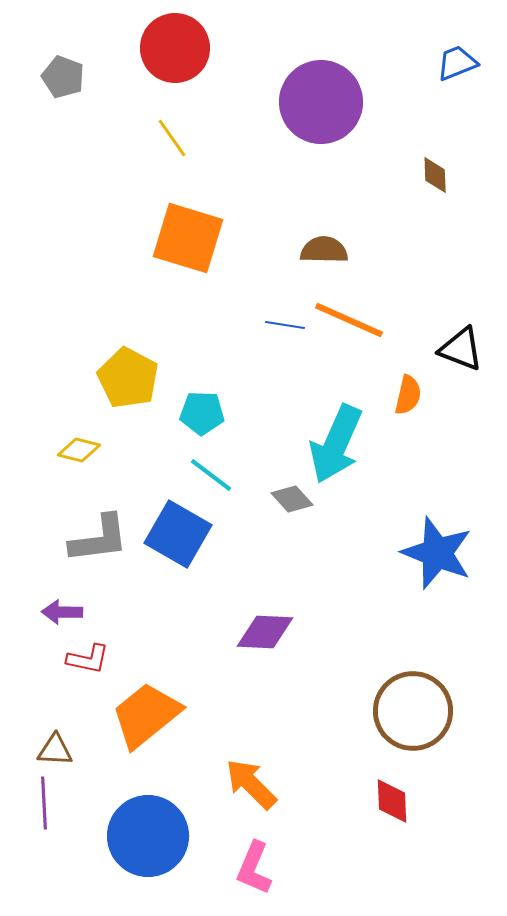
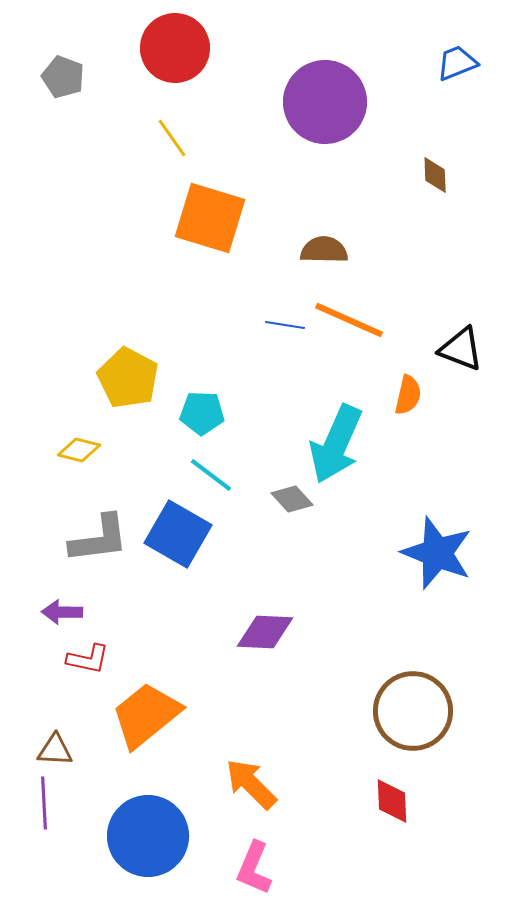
purple circle: moved 4 px right
orange square: moved 22 px right, 20 px up
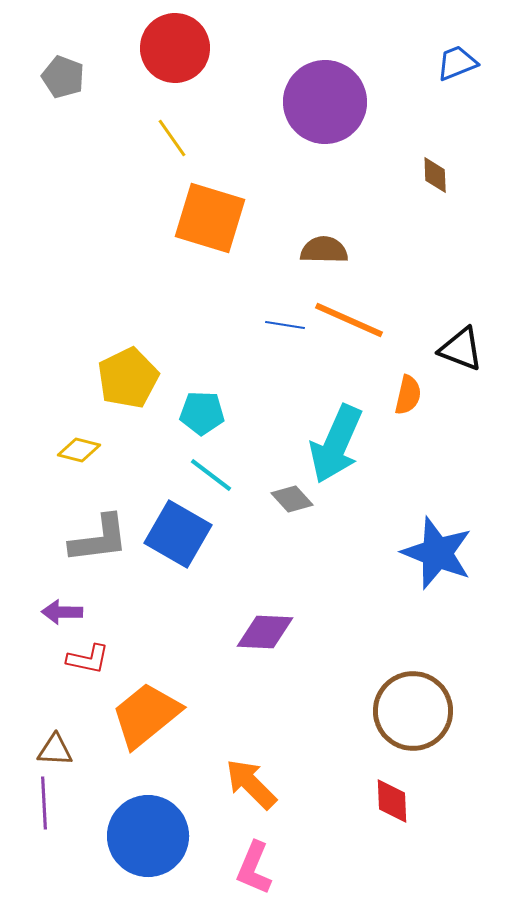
yellow pentagon: rotated 18 degrees clockwise
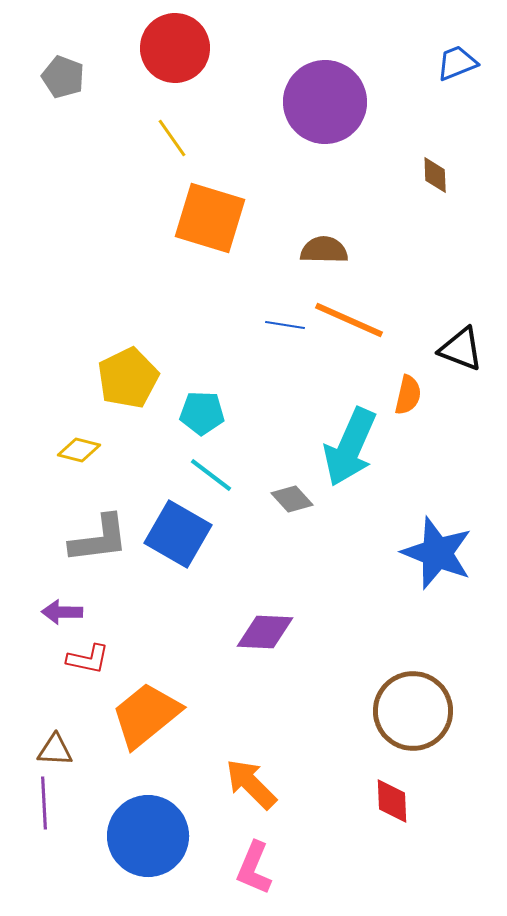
cyan arrow: moved 14 px right, 3 px down
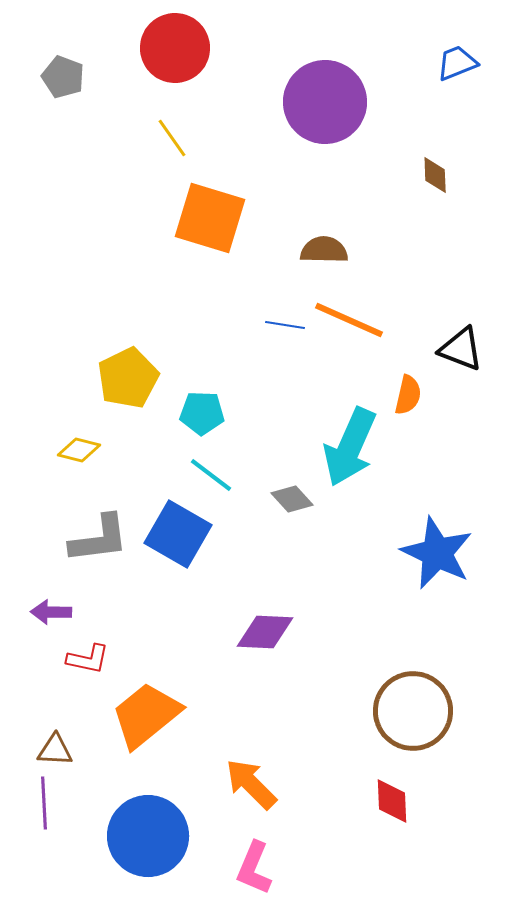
blue star: rotated 4 degrees clockwise
purple arrow: moved 11 px left
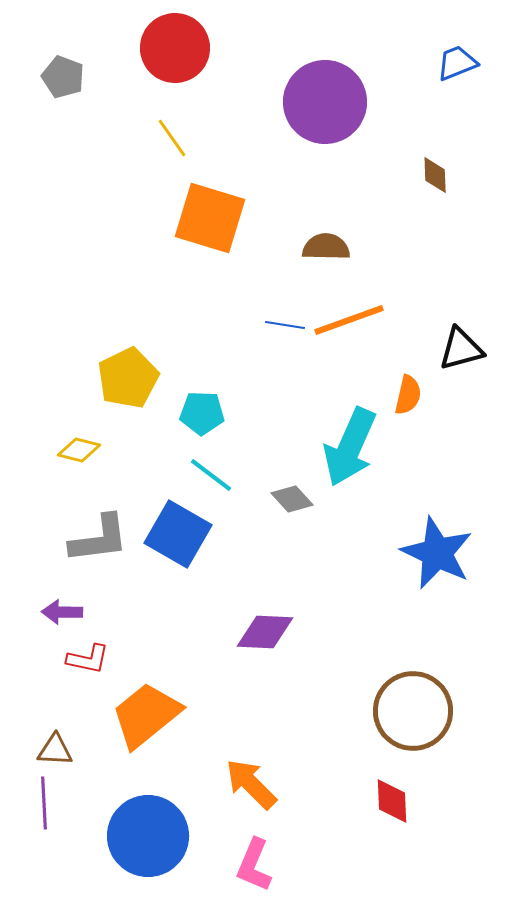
brown semicircle: moved 2 px right, 3 px up
orange line: rotated 44 degrees counterclockwise
black triangle: rotated 36 degrees counterclockwise
purple arrow: moved 11 px right
pink L-shape: moved 3 px up
